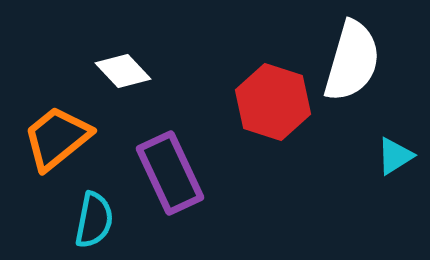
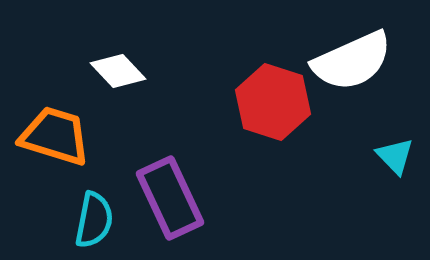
white semicircle: rotated 50 degrees clockwise
white diamond: moved 5 px left
orange trapezoid: moved 2 px left, 2 px up; rotated 56 degrees clockwise
cyan triangle: rotated 42 degrees counterclockwise
purple rectangle: moved 25 px down
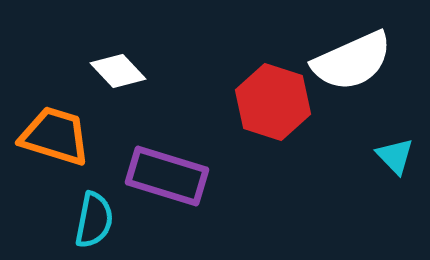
purple rectangle: moved 3 px left, 22 px up; rotated 48 degrees counterclockwise
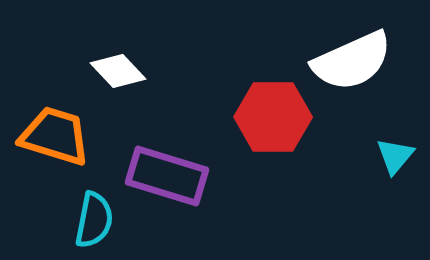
red hexagon: moved 15 px down; rotated 18 degrees counterclockwise
cyan triangle: rotated 24 degrees clockwise
